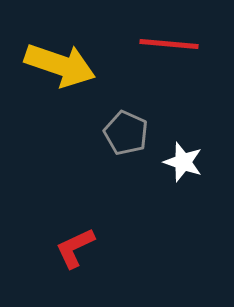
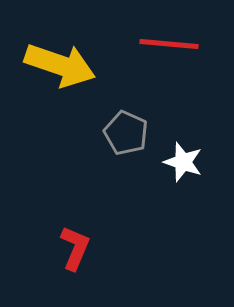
red L-shape: rotated 138 degrees clockwise
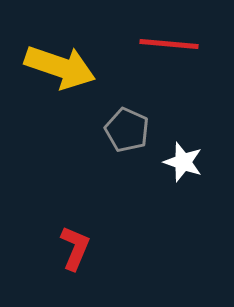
yellow arrow: moved 2 px down
gray pentagon: moved 1 px right, 3 px up
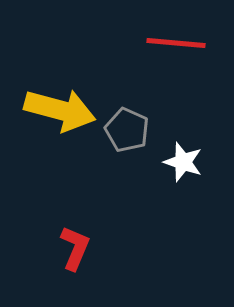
red line: moved 7 px right, 1 px up
yellow arrow: moved 43 px down; rotated 4 degrees counterclockwise
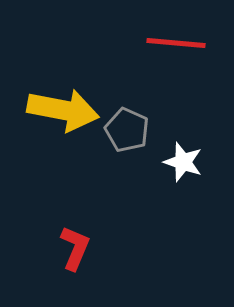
yellow arrow: moved 3 px right; rotated 4 degrees counterclockwise
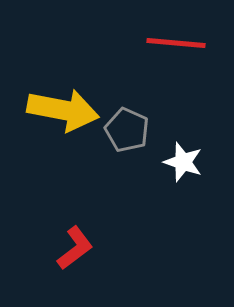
red L-shape: rotated 30 degrees clockwise
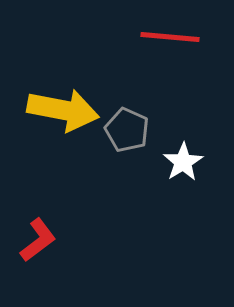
red line: moved 6 px left, 6 px up
white star: rotated 21 degrees clockwise
red L-shape: moved 37 px left, 8 px up
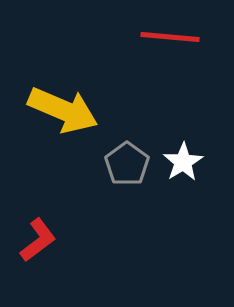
yellow arrow: rotated 12 degrees clockwise
gray pentagon: moved 34 px down; rotated 12 degrees clockwise
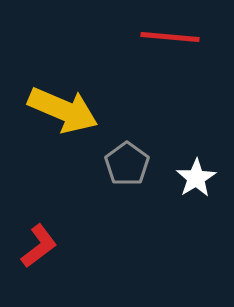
white star: moved 13 px right, 16 px down
red L-shape: moved 1 px right, 6 px down
